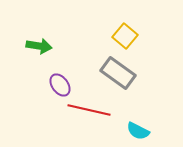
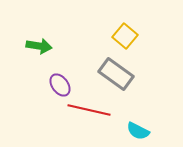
gray rectangle: moved 2 px left, 1 px down
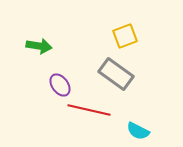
yellow square: rotated 30 degrees clockwise
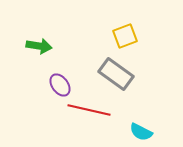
cyan semicircle: moved 3 px right, 1 px down
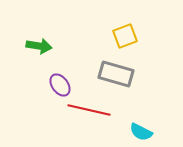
gray rectangle: rotated 20 degrees counterclockwise
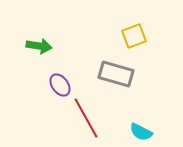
yellow square: moved 9 px right
red line: moved 3 px left, 8 px down; rotated 48 degrees clockwise
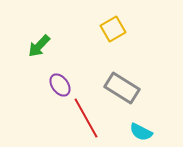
yellow square: moved 21 px left, 7 px up; rotated 10 degrees counterclockwise
green arrow: rotated 125 degrees clockwise
gray rectangle: moved 6 px right, 14 px down; rotated 16 degrees clockwise
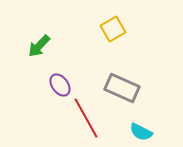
gray rectangle: rotated 8 degrees counterclockwise
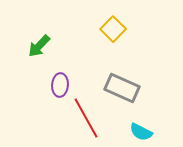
yellow square: rotated 15 degrees counterclockwise
purple ellipse: rotated 40 degrees clockwise
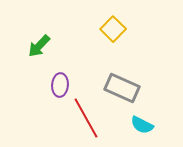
cyan semicircle: moved 1 px right, 7 px up
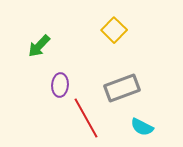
yellow square: moved 1 px right, 1 px down
gray rectangle: rotated 44 degrees counterclockwise
cyan semicircle: moved 2 px down
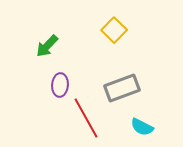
green arrow: moved 8 px right
